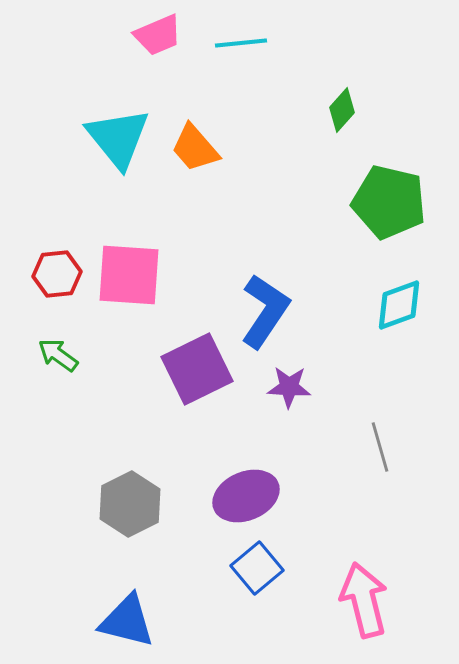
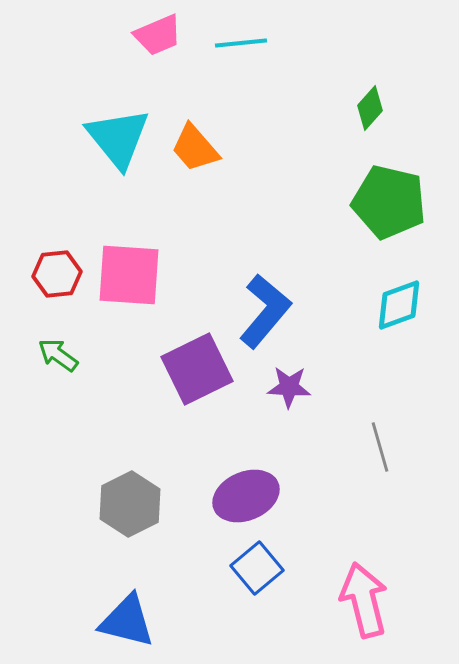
green diamond: moved 28 px right, 2 px up
blue L-shape: rotated 6 degrees clockwise
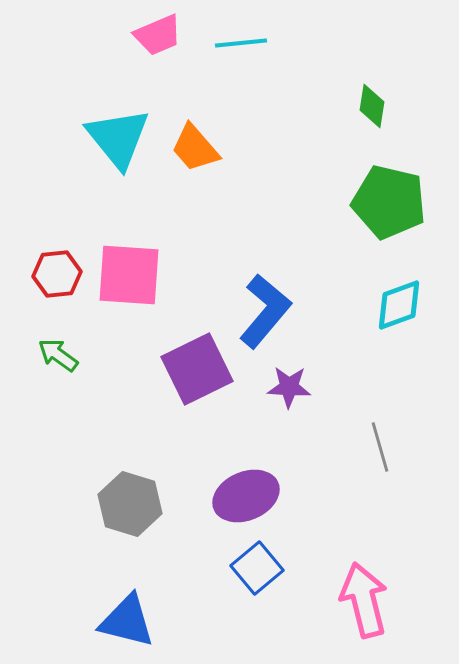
green diamond: moved 2 px right, 2 px up; rotated 33 degrees counterclockwise
gray hexagon: rotated 16 degrees counterclockwise
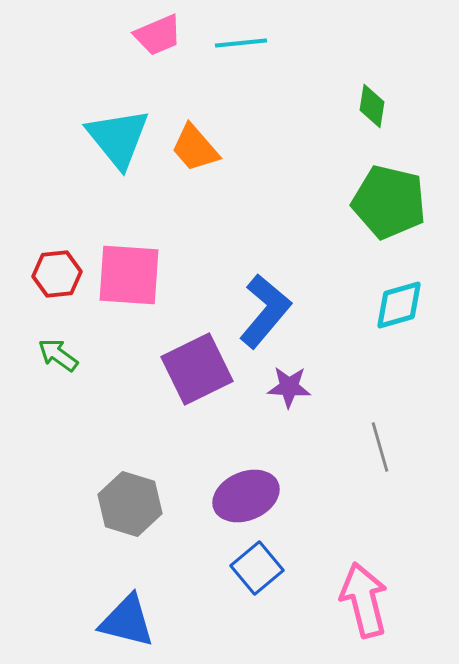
cyan diamond: rotated 4 degrees clockwise
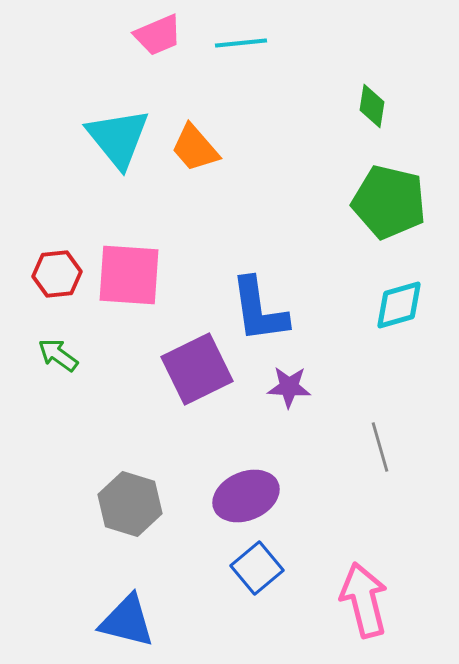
blue L-shape: moved 6 px left, 1 px up; rotated 132 degrees clockwise
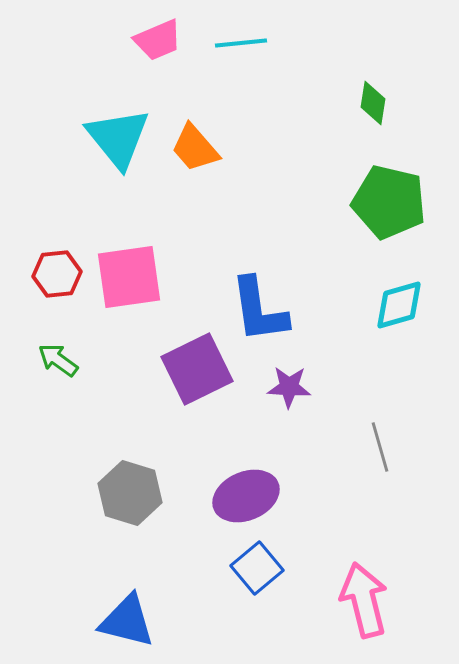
pink trapezoid: moved 5 px down
green diamond: moved 1 px right, 3 px up
pink square: moved 2 px down; rotated 12 degrees counterclockwise
green arrow: moved 5 px down
gray hexagon: moved 11 px up
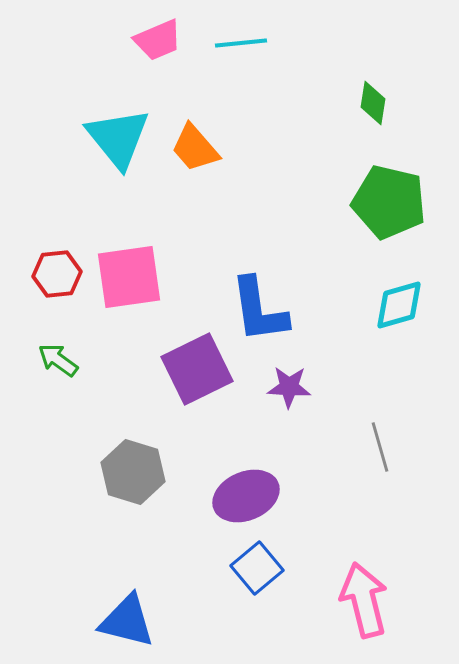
gray hexagon: moved 3 px right, 21 px up
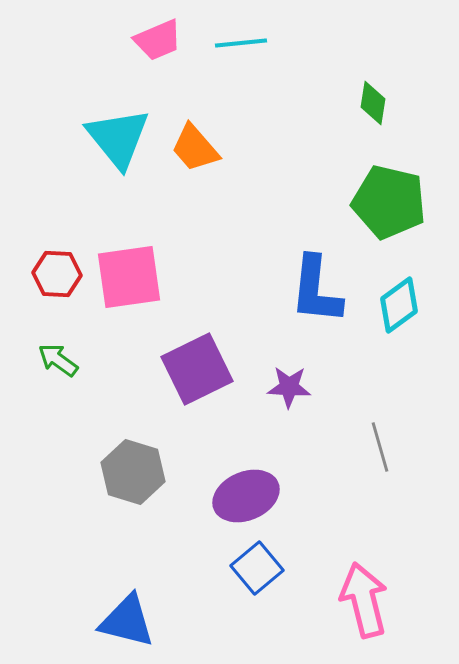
red hexagon: rotated 9 degrees clockwise
cyan diamond: rotated 20 degrees counterclockwise
blue L-shape: moved 57 px right, 20 px up; rotated 14 degrees clockwise
